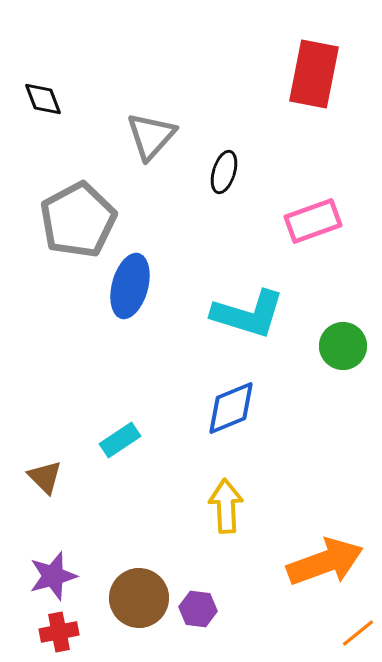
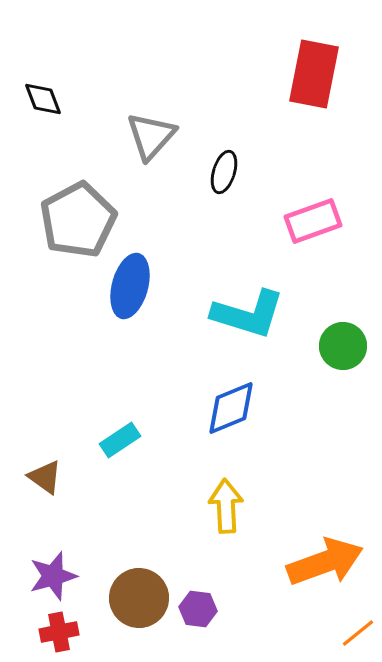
brown triangle: rotated 9 degrees counterclockwise
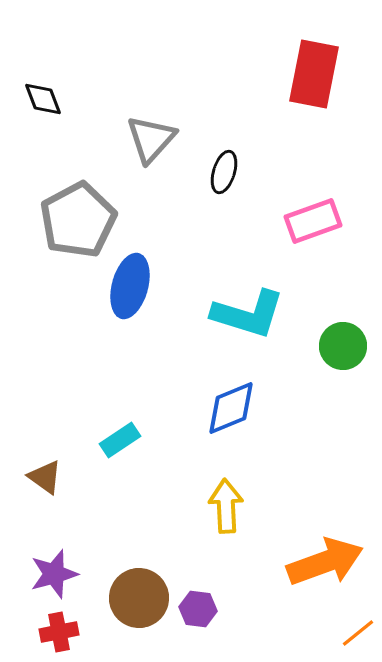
gray triangle: moved 3 px down
purple star: moved 1 px right, 2 px up
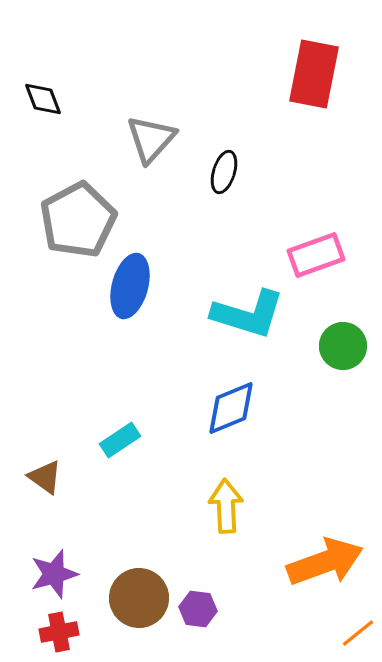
pink rectangle: moved 3 px right, 34 px down
